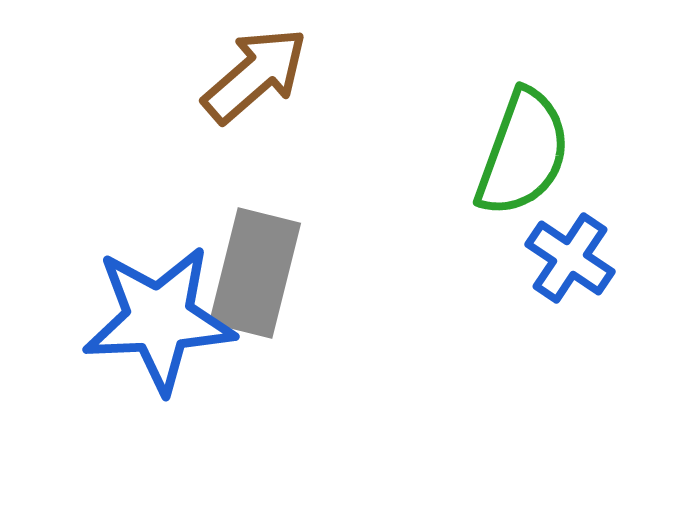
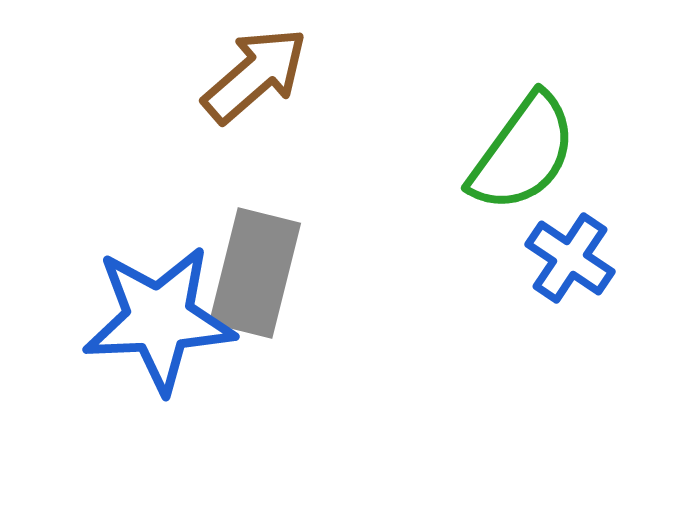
green semicircle: rotated 16 degrees clockwise
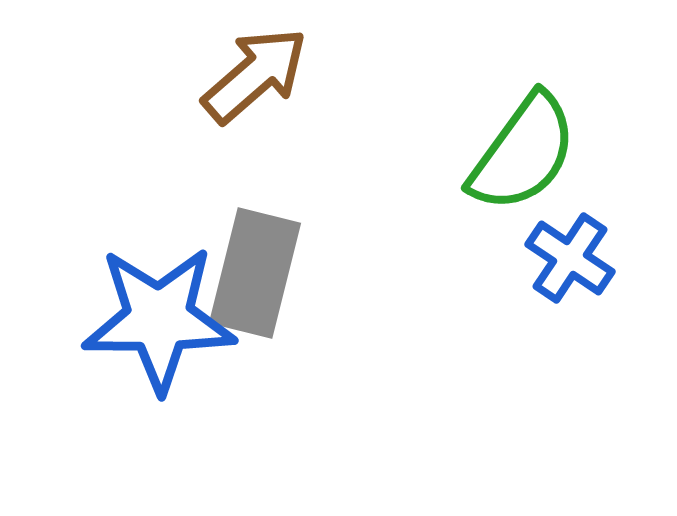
blue star: rotated 3 degrees clockwise
